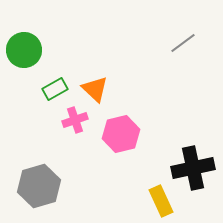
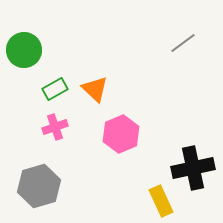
pink cross: moved 20 px left, 7 px down
pink hexagon: rotated 9 degrees counterclockwise
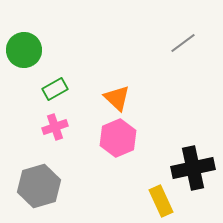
orange triangle: moved 22 px right, 9 px down
pink hexagon: moved 3 px left, 4 px down
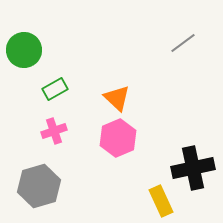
pink cross: moved 1 px left, 4 px down
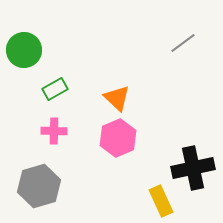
pink cross: rotated 20 degrees clockwise
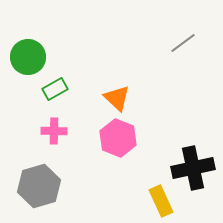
green circle: moved 4 px right, 7 px down
pink hexagon: rotated 15 degrees counterclockwise
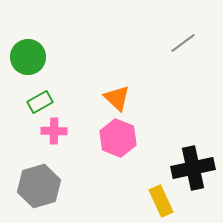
green rectangle: moved 15 px left, 13 px down
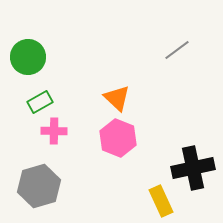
gray line: moved 6 px left, 7 px down
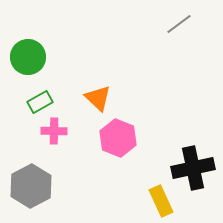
gray line: moved 2 px right, 26 px up
orange triangle: moved 19 px left
gray hexagon: moved 8 px left; rotated 12 degrees counterclockwise
